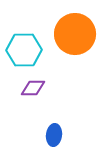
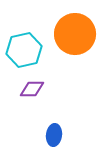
cyan hexagon: rotated 12 degrees counterclockwise
purple diamond: moved 1 px left, 1 px down
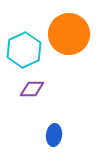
orange circle: moved 6 px left
cyan hexagon: rotated 12 degrees counterclockwise
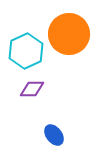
cyan hexagon: moved 2 px right, 1 px down
blue ellipse: rotated 45 degrees counterclockwise
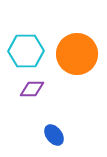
orange circle: moved 8 px right, 20 px down
cyan hexagon: rotated 24 degrees clockwise
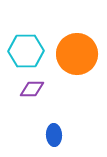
blue ellipse: rotated 35 degrees clockwise
